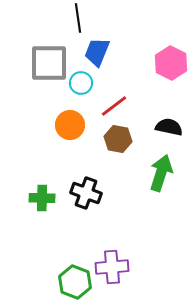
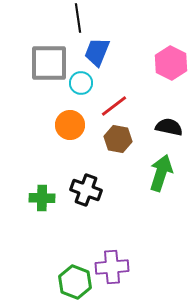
black cross: moved 3 px up
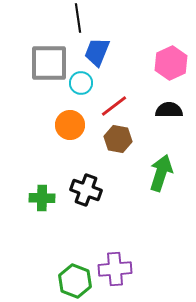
pink hexagon: rotated 8 degrees clockwise
black semicircle: moved 17 px up; rotated 12 degrees counterclockwise
purple cross: moved 3 px right, 2 px down
green hexagon: moved 1 px up
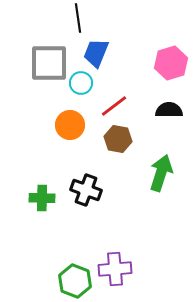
blue trapezoid: moved 1 px left, 1 px down
pink hexagon: rotated 8 degrees clockwise
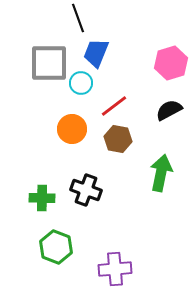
black line: rotated 12 degrees counterclockwise
black semicircle: rotated 28 degrees counterclockwise
orange circle: moved 2 px right, 4 px down
green arrow: rotated 6 degrees counterclockwise
green hexagon: moved 19 px left, 34 px up
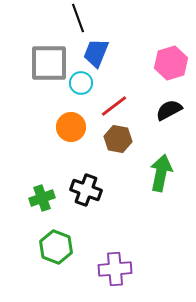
orange circle: moved 1 px left, 2 px up
green cross: rotated 20 degrees counterclockwise
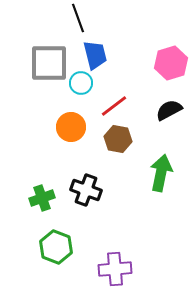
blue trapezoid: moved 1 px left, 2 px down; rotated 144 degrees clockwise
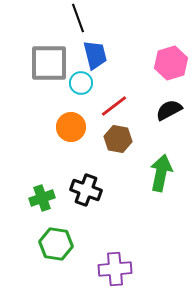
green hexagon: moved 3 px up; rotated 12 degrees counterclockwise
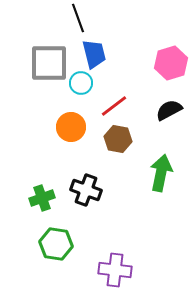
blue trapezoid: moved 1 px left, 1 px up
purple cross: moved 1 px down; rotated 12 degrees clockwise
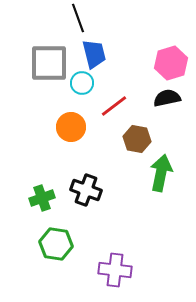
cyan circle: moved 1 px right
black semicircle: moved 2 px left, 12 px up; rotated 16 degrees clockwise
brown hexagon: moved 19 px right
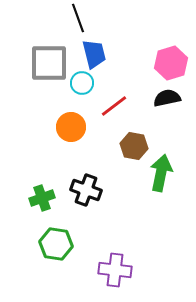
brown hexagon: moved 3 px left, 7 px down
